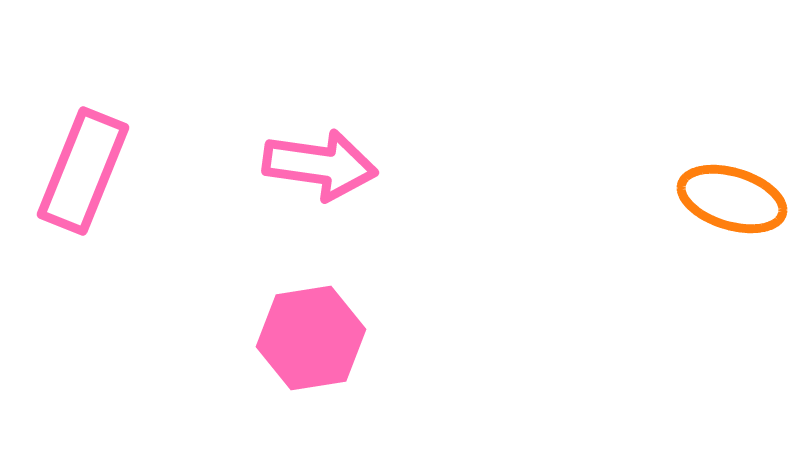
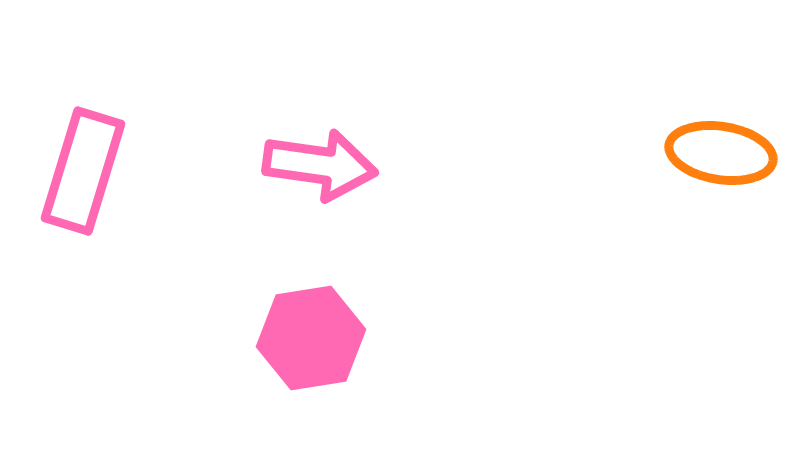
pink rectangle: rotated 5 degrees counterclockwise
orange ellipse: moved 11 px left, 46 px up; rotated 8 degrees counterclockwise
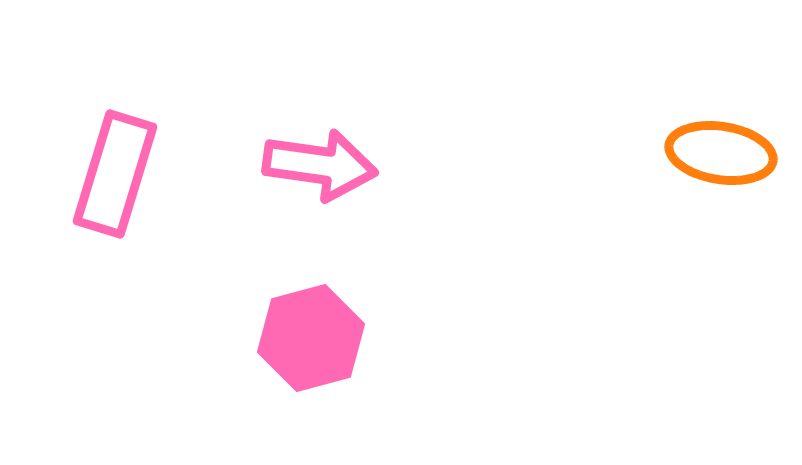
pink rectangle: moved 32 px right, 3 px down
pink hexagon: rotated 6 degrees counterclockwise
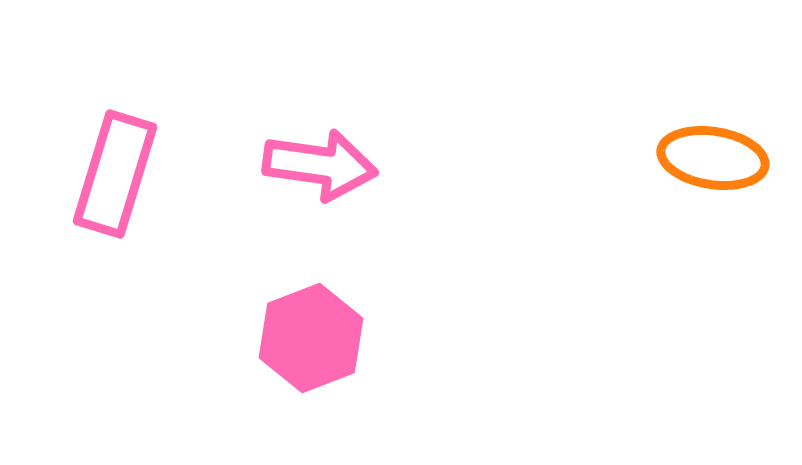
orange ellipse: moved 8 px left, 5 px down
pink hexagon: rotated 6 degrees counterclockwise
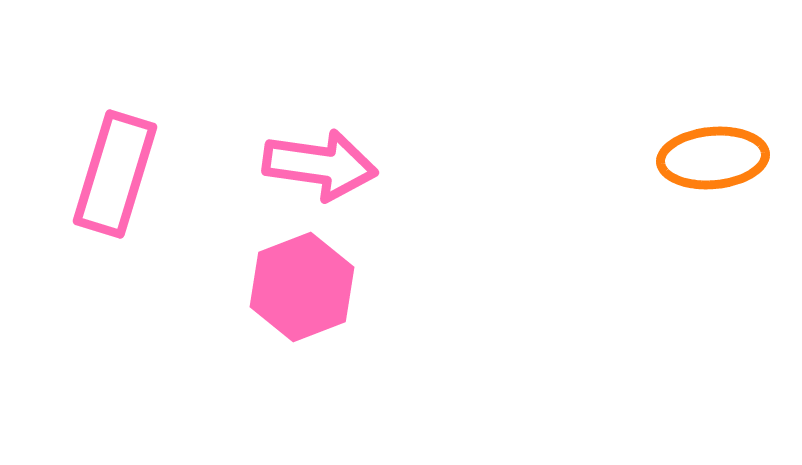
orange ellipse: rotated 14 degrees counterclockwise
pink hexagon: moved 9 px left, 51 px up
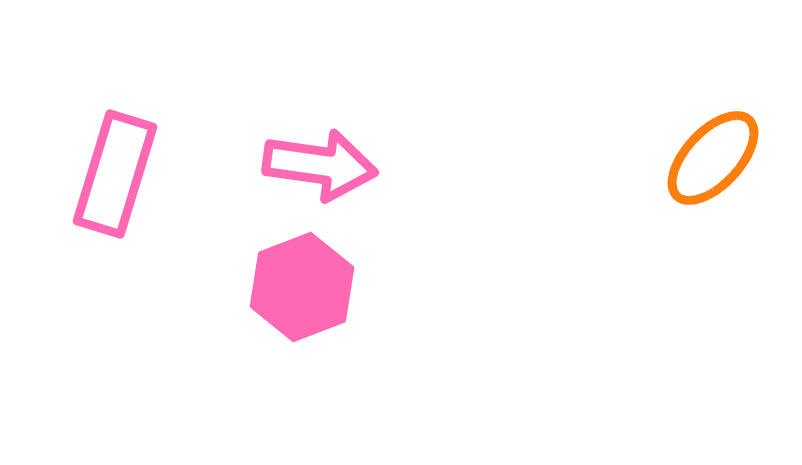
orange ellipse: rotated 42 degrees counterclockwise
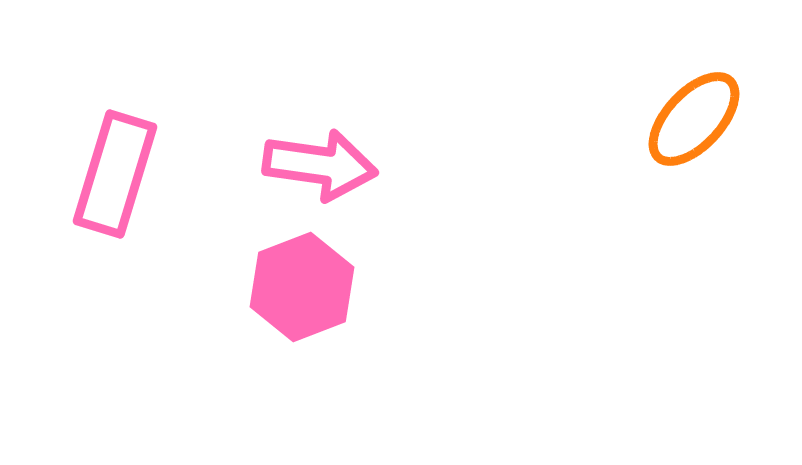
orange ellipse: moved 19 px left, 39 px up
